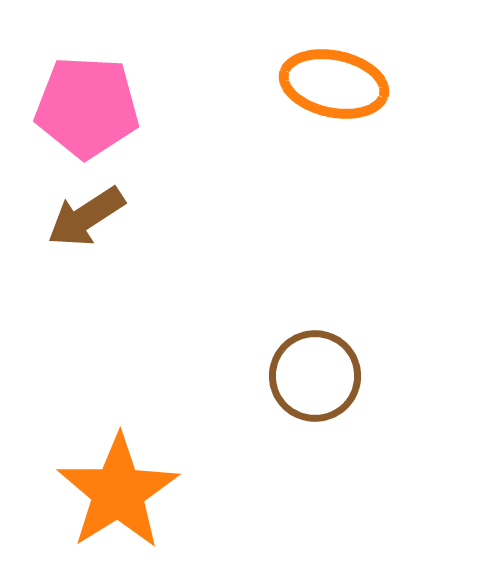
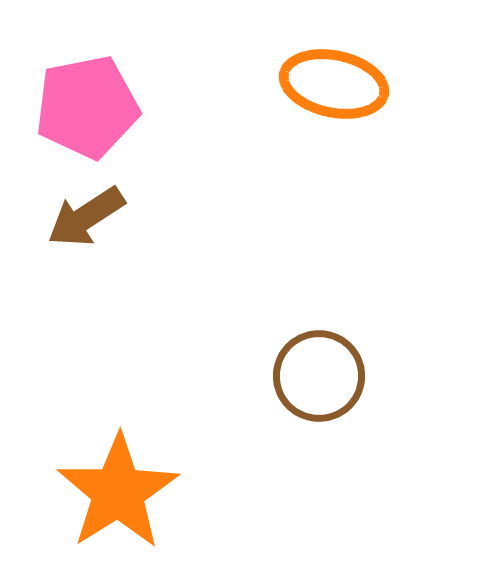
pink pentagon: rotated 14 degrees counterclockwise
brown circle: moved 4 px right
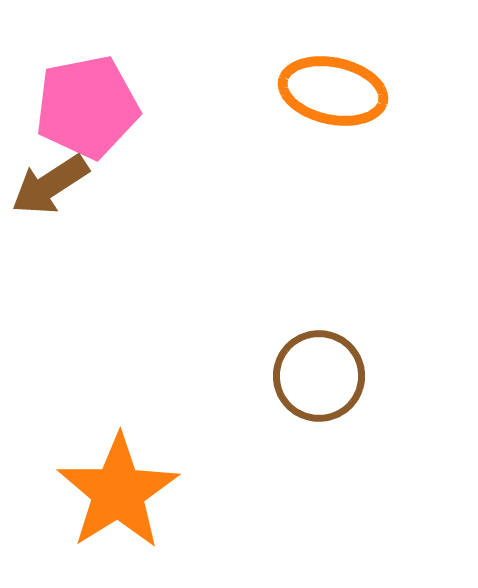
orange ellipse: moved 1 px left, 7 px down
brown arrow: moved 36 px left, 32 px up
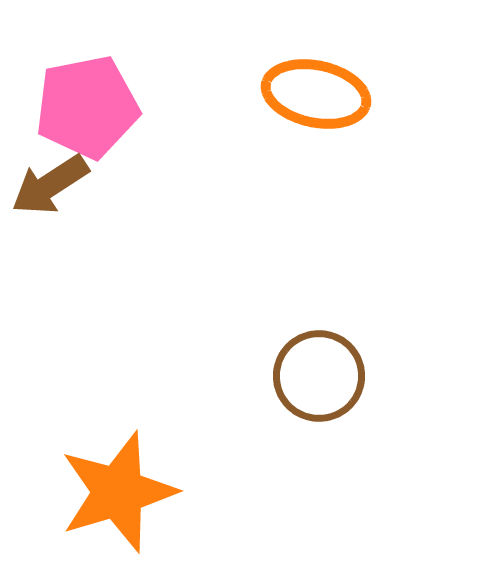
orange ellipse: moved 17 px left, 3 px down
orange star: rotated 15 degrees clockwise
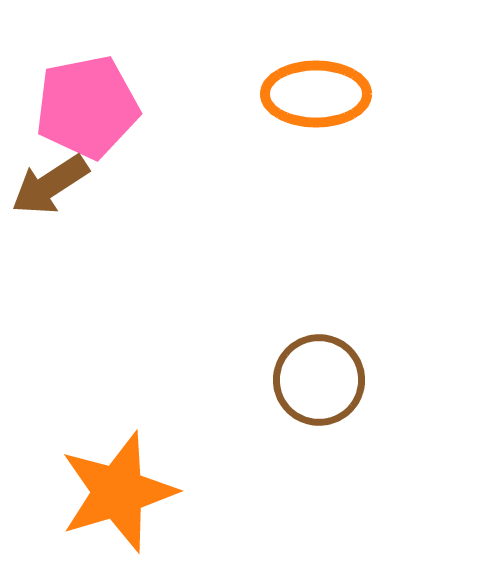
orange ellipse: rotated 12 degrees counterclockwise
brown circle: moved 4 px down
